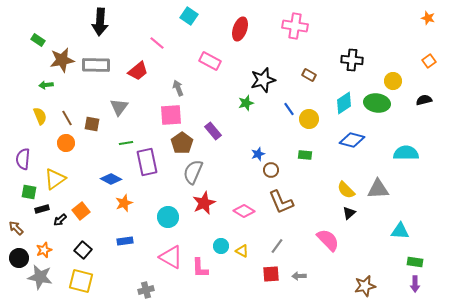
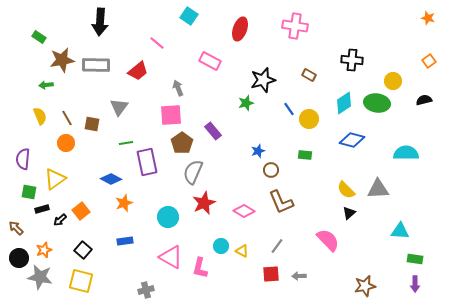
green rectangle at (38, 40): moved 1 px right, 3 px up
blue star at (258, 154): moved 3 px up
green rectangle at (415, 262): moved 3 px up
pink L-shape at (200, 268): rotated 15 degrees clockwise
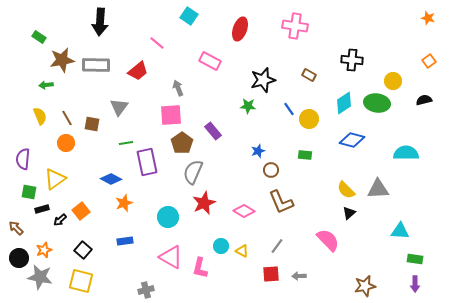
green star at (246, 103): moved 2 px right, 3 px down; rotated 21 degrees clockwise
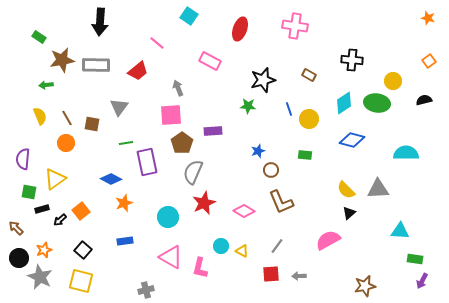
blue line at (289, 109): rotated 16 degrees clockwise
purple rectangle at (213, 131): rotated 54 degrees counterclockwise
pink semicircle at (328, 240): rotated 75 degrees counterclockwise
gray star at (40, 277): rotated 15 degrees clockwise
purple arrow at (415, 284): moved 7 px right, 3 px up; rotated 28 degrees clockwise
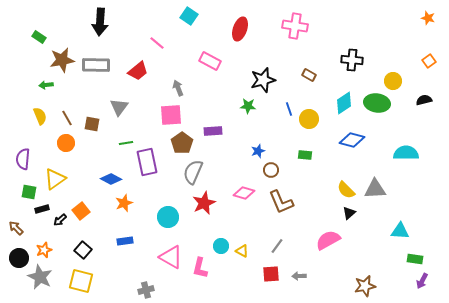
gray triangle at (378, 189): moved 3 px left
pink diamond at (244, 211): moved 18 px up; rotated 15 degrees counterclockwise
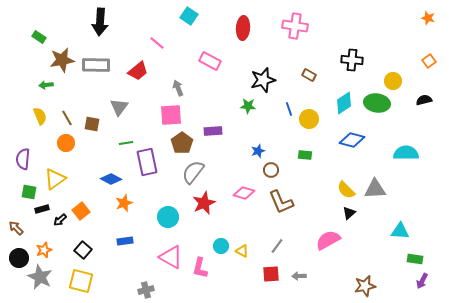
red ellipse at (240, 29): moved 3 px right, 1 px up; rotated 15 degrees counterclockwise
gray semicircle at (193, 172): rotated 15 degrees clockwise
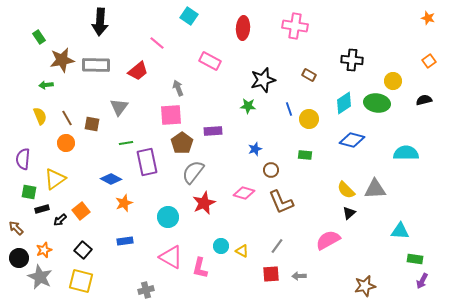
green rectangle at (39, 37): rotated 24 degrees clockwise
blue star at (258, 151): moved 3 px left, 2 px up
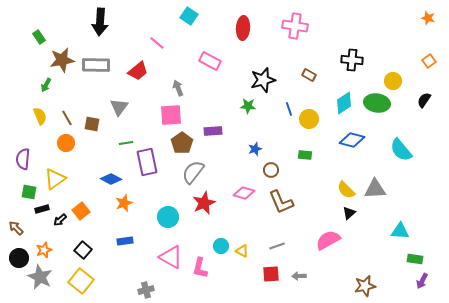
green arrow at (46, 85): rotated 56 degrees counterclockwise
black semicircle at (424, 100): rotated 42 degrees counterclockwise
cyan semicircle at (406, 153): moved 5 px left, 3 px up; rotated 130 degrees counterclockwise
gray line at (277, 246): rotated 35 degrees clockwise
yellow square at (81, 281): rotated 25 degrees clockwise
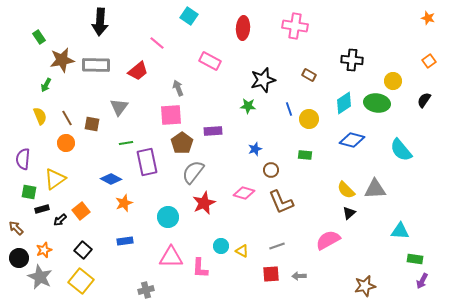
pink triangle at (171, 257): rotated 30 degrees counterclockwise
pink L-shape at (200, 268): rotated 10 degrees counterclockwise
